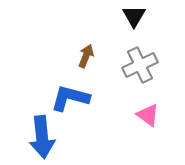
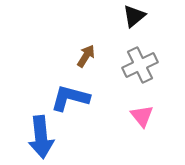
black triangle: rotated 20 degrees clockwise
brown arrow: rotated 10 degrees clockwise
pink triangle: moved 6 px left, 1 px down; rotated 15 degrees clockwise
blue arrow: moved 1 px left
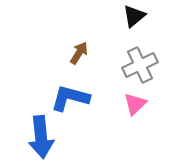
brown arrow: moved 7 px left, 3 px up
pink triangle: moved 7 px left, 12 px up; rotated 25 degrees clockwise
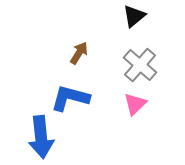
gray cross: rotated 24 degrees counterclockwise
